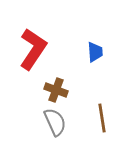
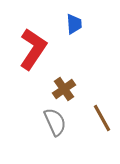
blue trapezoid: moved 21 px left, 28 px up
brown cross: moved 8 px right, 1 px up; rotated 35 degrees clockwise
brown line: rotated 20 degrees counterclockwise
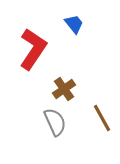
blue trapezoid: rotated 35 degrees counterclockwise
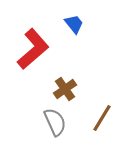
red L-shape: rotated 15 degrees clockwise
brown cross: moved 1 px right
brown line: rotated 60 degrees clockwise
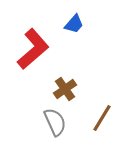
blue trapezoid: rotated 80 degrees clockwise
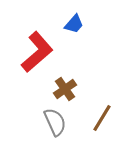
red L-shape: moved 4 px right, 3 px down
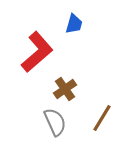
blue trapezoid: rotated 25 degrees counterclockwise
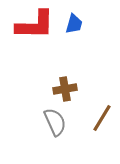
red L-shape: moved 2 px left, 27 px up; rotated 42 degrees clockwise
brown cross: rotated 25 degrees clockwise
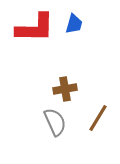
red L-shape: moved 3 px down
brown line: moved 4 px left
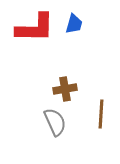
brown line: moved 3 px right, 4 px up; rotated 28 degrees counterclockwise
